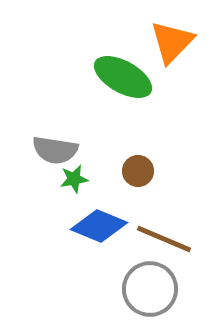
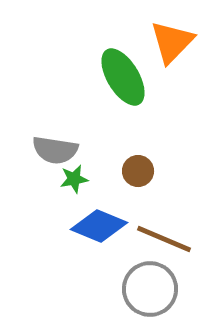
green ellipse: rotated 30 degrees clockwise
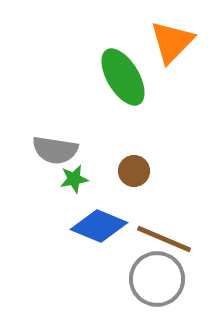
brown circle: moved 4 px left
gray circle: moved 7 px right, 10 px up
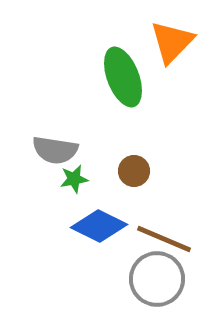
green ellipse: rotated 10 degrees clockwise
blue diamond: rotated 4 degrees clockwise
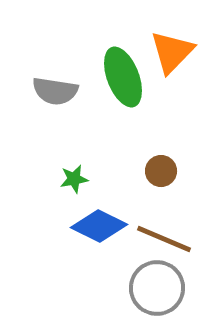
orange triangle: moved 10 px down
gray semicircle: moved 59 px up
brown circle: moved 27 px right
gray circle: moved 9 px down
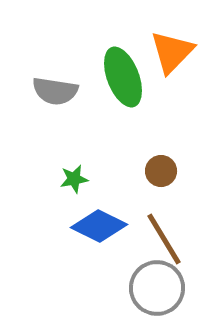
brown line: rotated 36 degrees clockwise
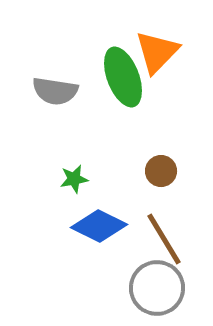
orange triangle: moved 15 px left
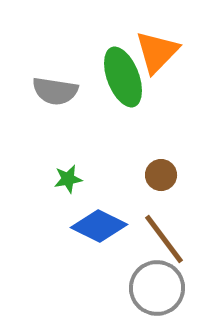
brown circle: moved 4 px down
green star: moved 6 px left
brown line: rotated 6 degrees counterclockwise
